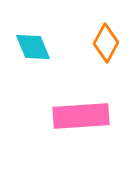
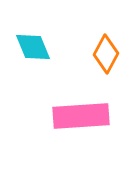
orange diamond: moved 11 px down
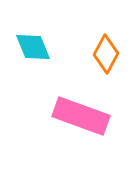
pink rectangle: rotated 24 degrees clockwise
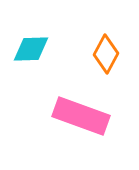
cyan diamond: moved 2 px left, 2 px down; rotated 69 degrees counterclockwise
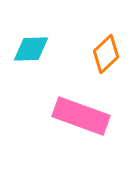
orange diamond: rotated 18 degrees clockwise
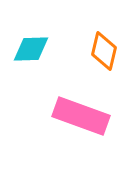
orange diamond: moved 2 px left, 3 px up; rotated 33 degrees counterclockwise
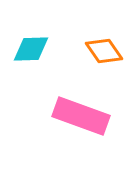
orange diamond: rotated 48 degrees counterclockwise
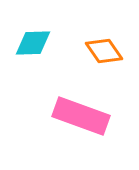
cyan diamond: moved 2 px right, 6 px up
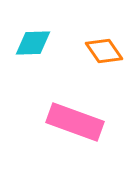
pink rectangle: moved 6 px left, 6 px down
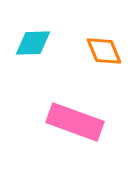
orange diamond: rotated 12 degrees clockwise
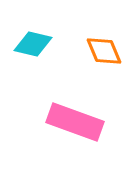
cyan diamond: moved 1 px down; rotated 15 degrees clockwise
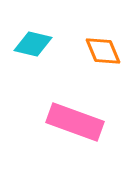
orange diamond: moved 1 px left
